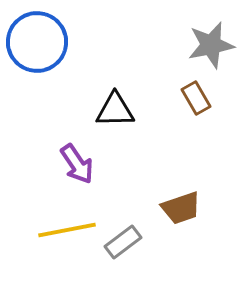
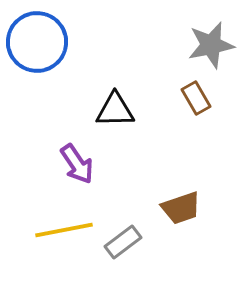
yellow line: moved 3 px left
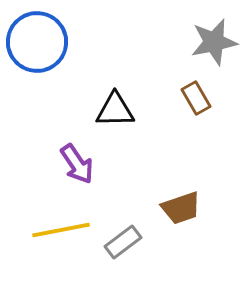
gray star: moved 3 px right, 3 px up
yellow line: moved 3 px left
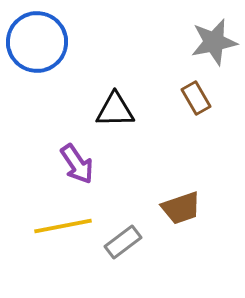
yellow line: moved 2 px right, 4 px up
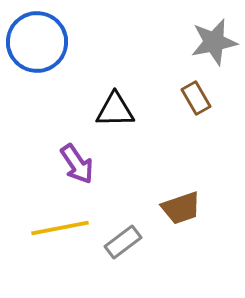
yellow line: moved 3 px left, 2 px down
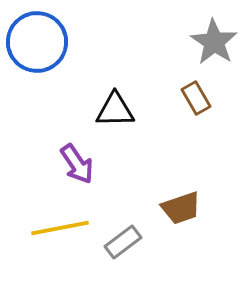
gray star: rotated 27 degrees counterclockwise
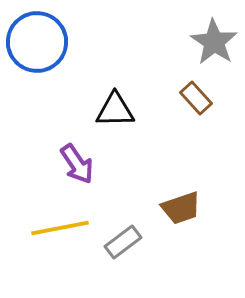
brown rectangle: rotated 12 degrees counterclockwise
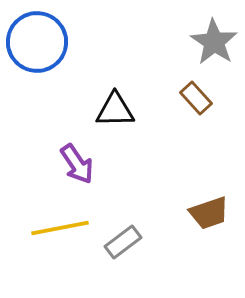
brown trapezoid: moved 28 px right, 5 px down
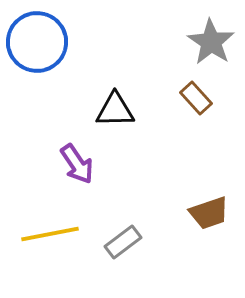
gray star: moved 3 px left
yellow line: moved 10 px left, 6 px down
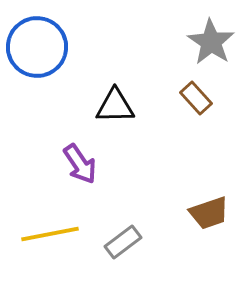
blue circle: moved 5 px down
black triangle: moved 4 px up
purple arrow: moved 3 px right
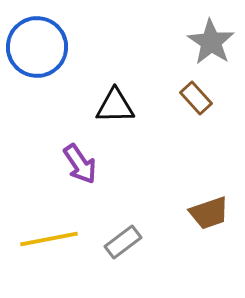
yellow line: moved 1 px left, 5 px down
